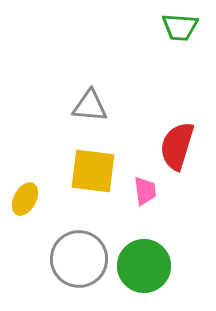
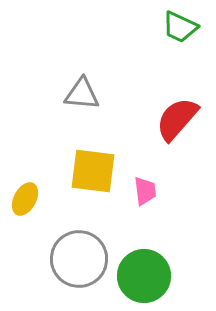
green trapezoid: rotated 21 degrees clockwise
gray triangle: moved 8 px left, 12 px up
red semicircle: moved 27 px up; rotated 24 degrees clockwise
green circle: moved 10 px down
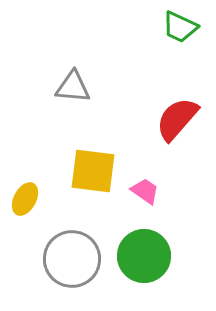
gray triangle: moved 9 px left, 7 px up
pink trapezoid: rotated 48 degrees counterclockwise
gray circle: moved 7 px left
green circle: moved 20 px up
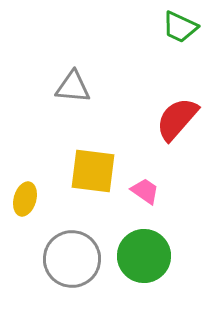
yellow ellipse: rotated 12 degrees counterclockwise
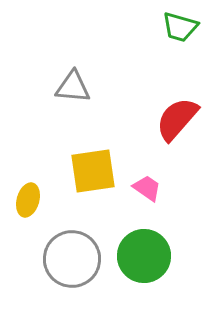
green trapezoid: rotated 9 degrees counterclockwise
yellow square: rotated 15 degrees counterclockwise
pink trapezoid: moved 2 px right, 3 px up
yellow ellipse: moved 3 px right, 1 px down
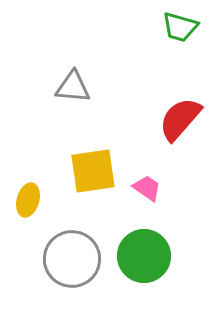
red semicircle: moved 3 px right
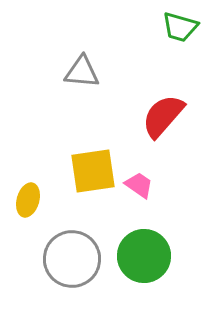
gray triangle: moved 9 px right, 15 px up
red semicircle: moved 17 px left, 3 px up
pink trapezoid: moved 8 px left, 3 px up
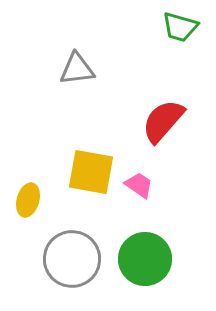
gray triangle: moved 5 px left, 3 px up; rotated 12 degrees counterclockwise
red semicircle: moved 5 px down
yellow square: moved 2 px left, 1 px down; rotated 18 degrees clockwise
green circle: moved 1 px right, 3 px down
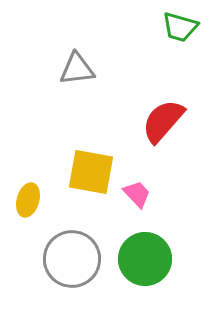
pink trapezoid: moved 2 px left, 9 px down; rotated 12 degrees clockwise
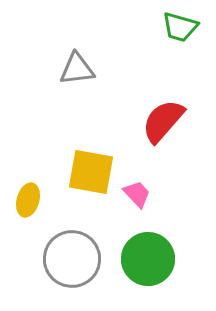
green circle: moved 3 px right
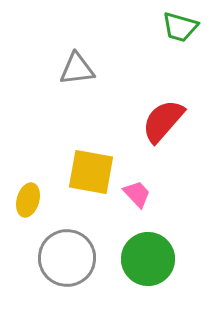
gray circle: moved 5 px left, 1 px up
